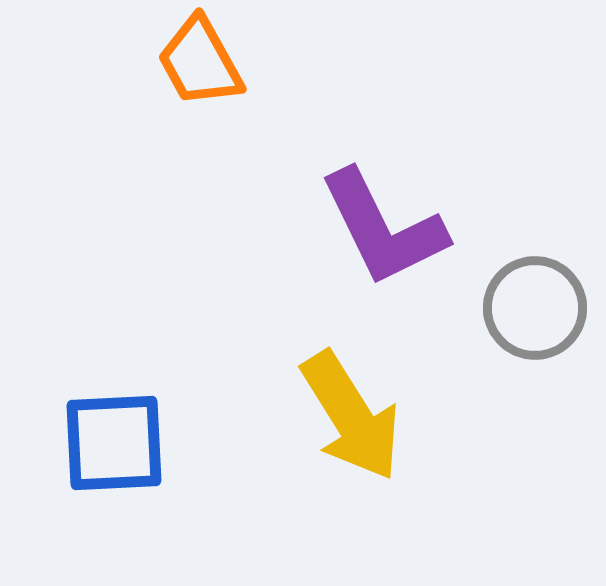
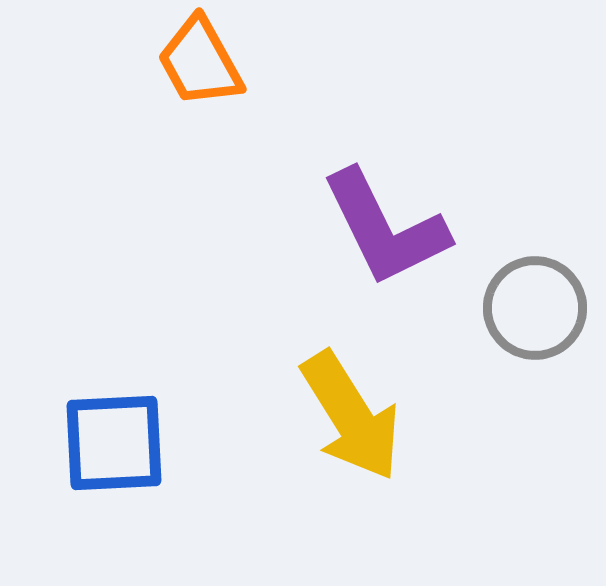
purple L-shape: moved 2 px right
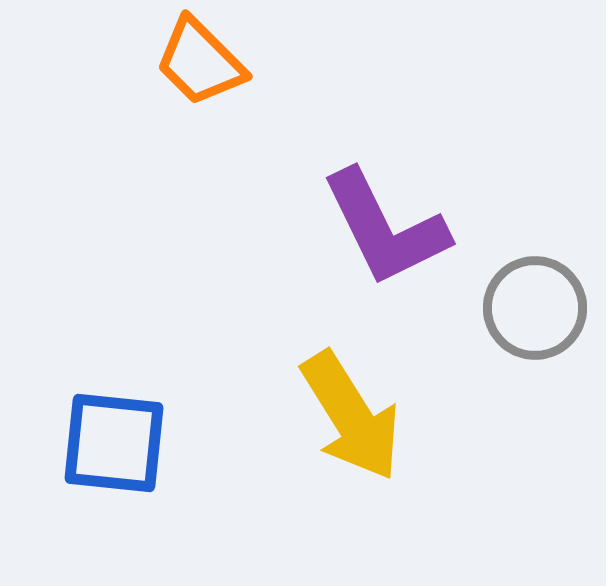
orange trapezoid: rotated 16 degrees counterclockwise
blue square: rotated 9 degrees clockwise
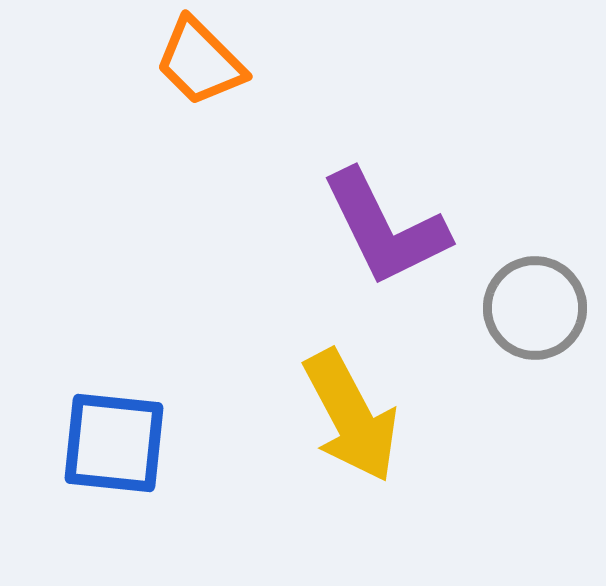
yellow arrow: rotated 4 degrees clockwise
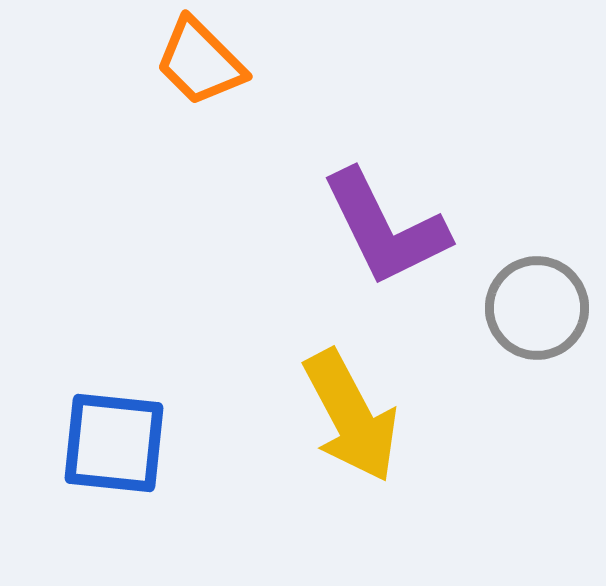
gray circle: moved 2 px right
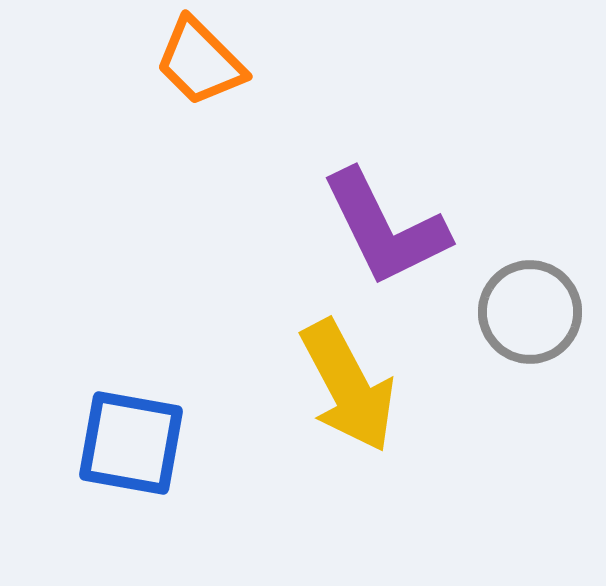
gray circle: moved 7 px left, 4 px down
yellow arrow: moved 3 px left, 30 px up
blue square: moved 17 px right; rotated 4 degrees clockwise
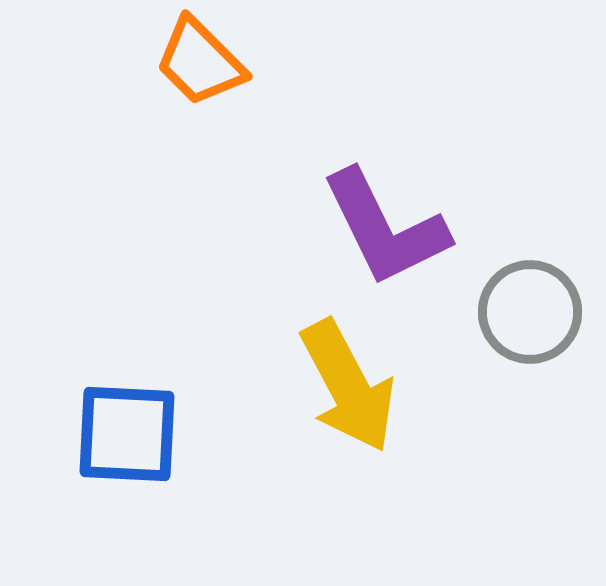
blue square: moved 4 px left, 9 px up; rotated 7 degrees counterclockwise
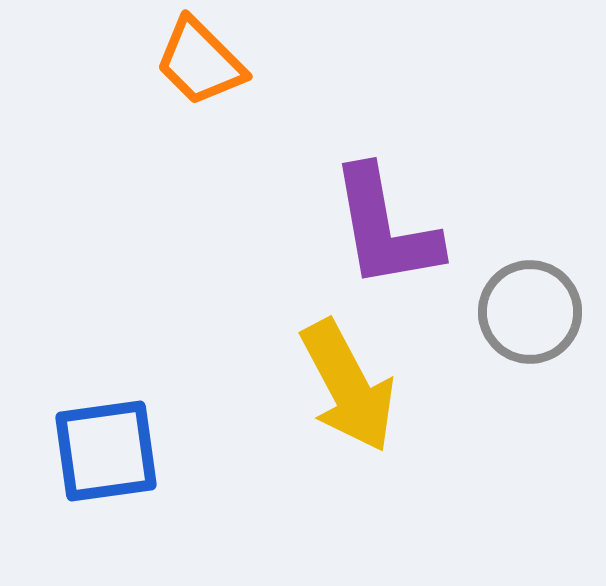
purple L-shape: rotated 16 degrees clockwise
blue square: moved 21 px left, 17 px down; rotated 11 degrees counterclockwise
